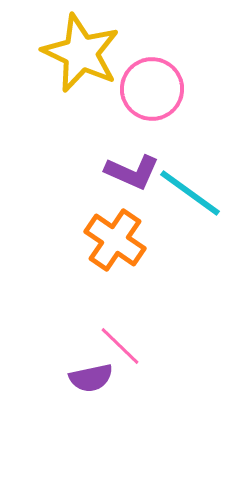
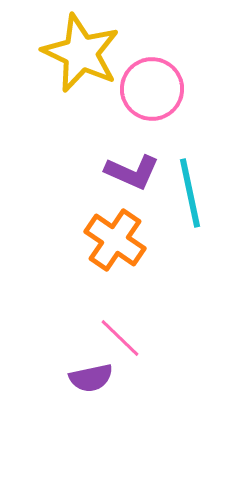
cyan line: rotated 42 degrees clockwise
pink line: moved 8 px up
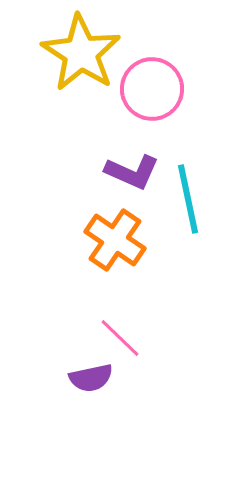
yellow star: rotated 8 degrees clockwise
cyan line: moved 2 px left, 6 px down
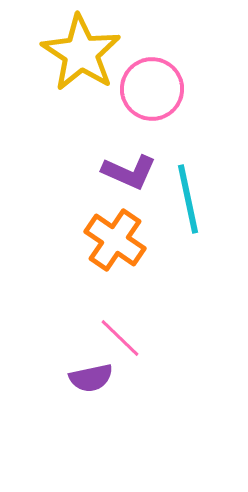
purple L-shape: moved 3 px left
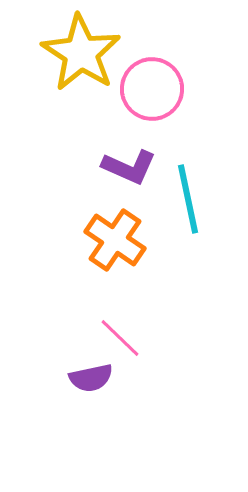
purple L-shape: moved 5 px up
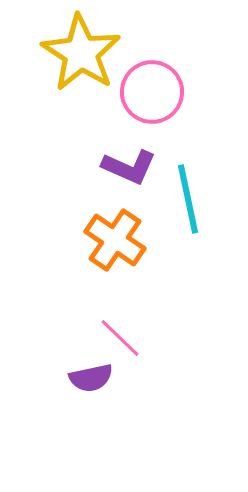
pink circle: moved 3 px down
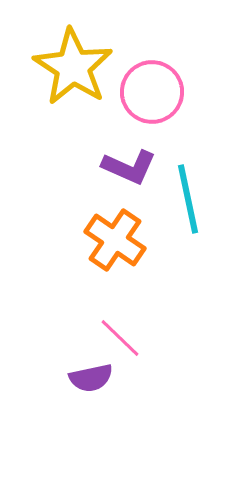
yellow star: moved 8 px left, 14 px down
